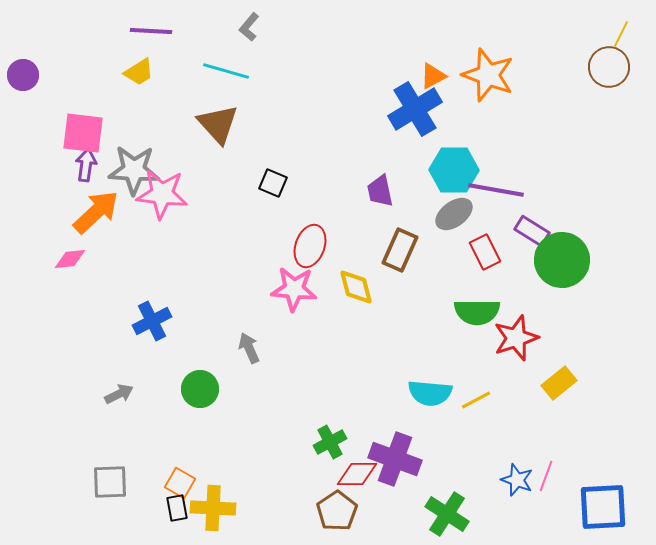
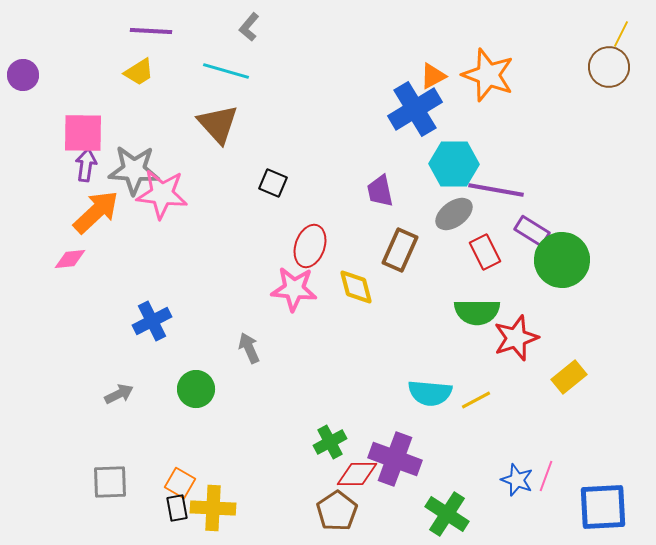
pink square at (83, 133): rotated 6 degrees counterclockwise
cyan hexagon at (454, 170): moved 6 px up
yellow rectangle at (559, 383): moved 10 px right, 6 px up
green circle at (200, 389): moved 4 px left
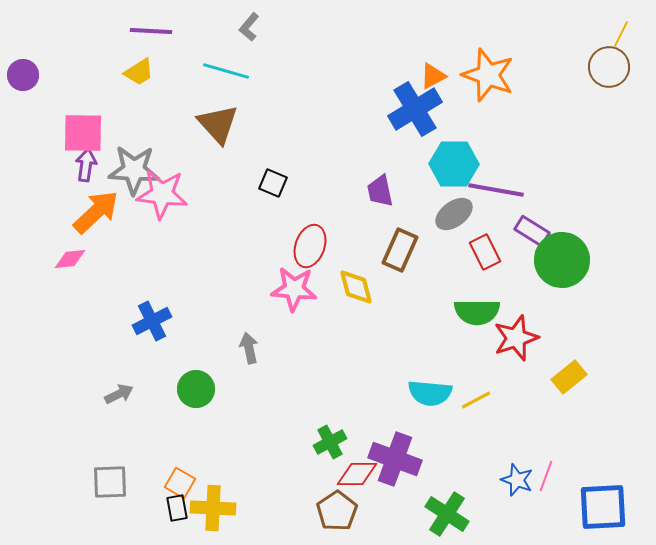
gray arrow at (249, 348): rotated 12 degrees clockwise
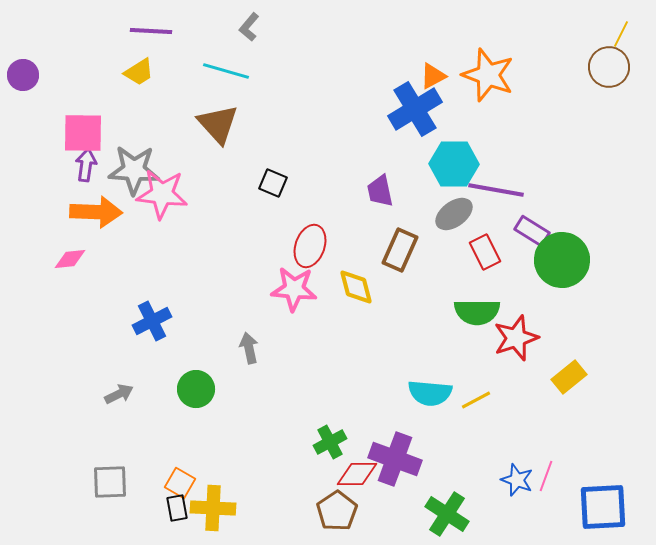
orange arrow at (96, 212): rotated 45 degrees clockwise
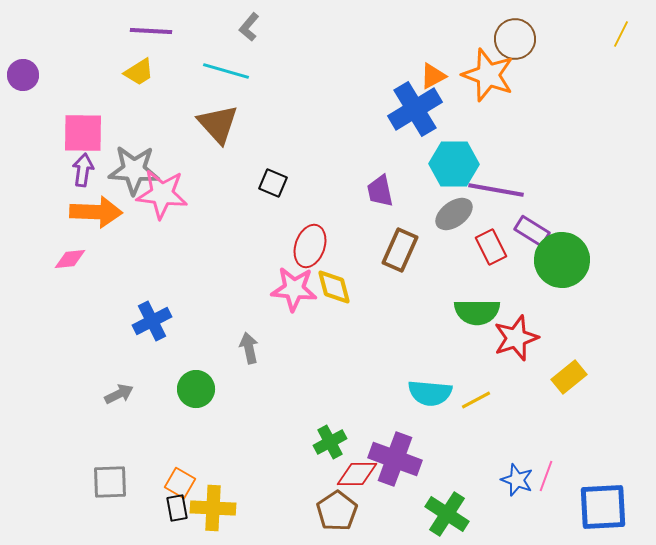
brown circle at (609, 67): moved 94 px left, 28 px up
purple arrow at (86, 165): moved 3 px left, 5 px down
red rectangle at (485, 252): moved 6 px right, 5 px up
yellow diamond at (356, 287): moved 22 px left
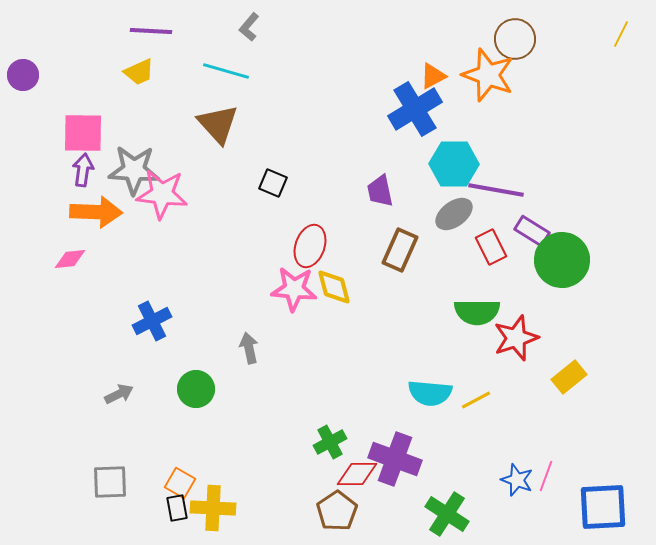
yellow trapezoid at (139, 72): rotated 8 degrees clockwise
